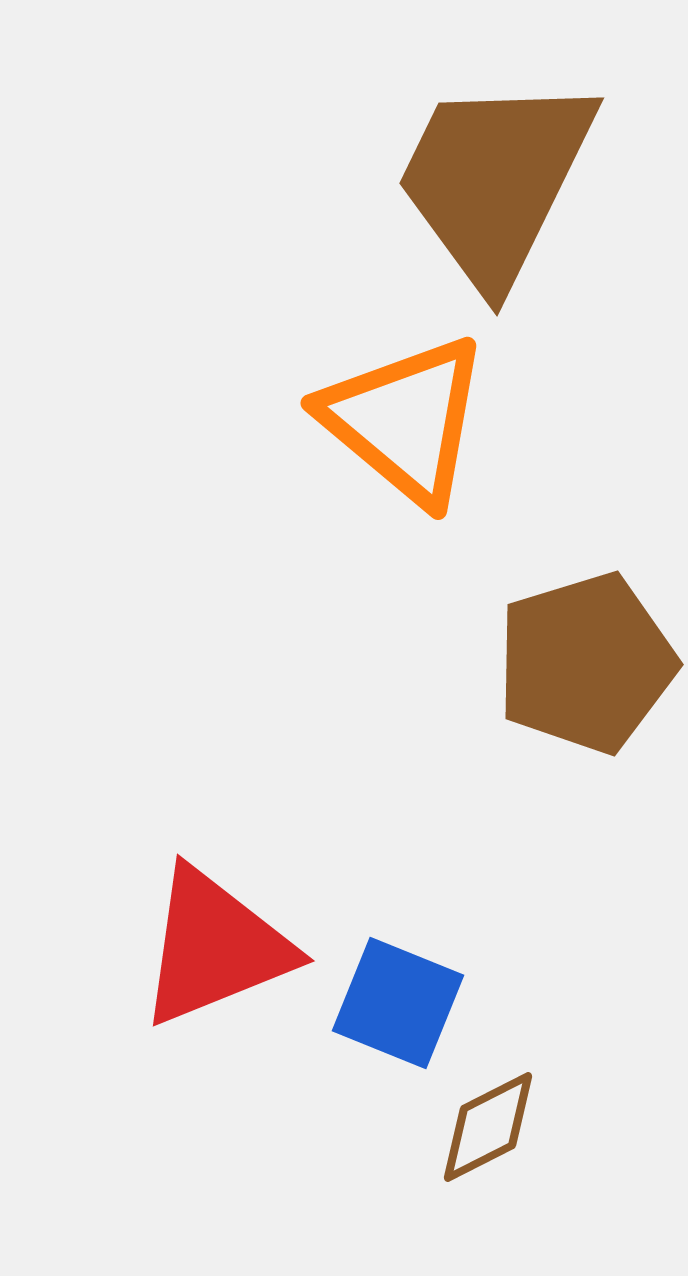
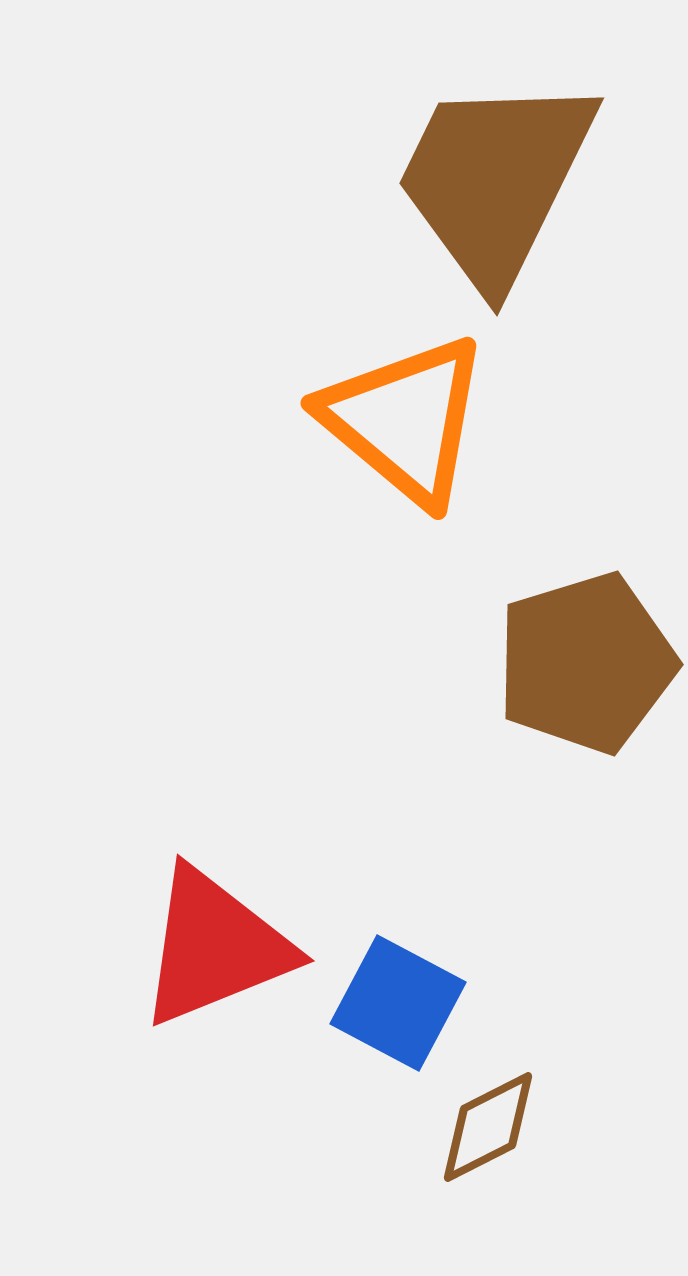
blue square: rotated 6 degrees clockwise
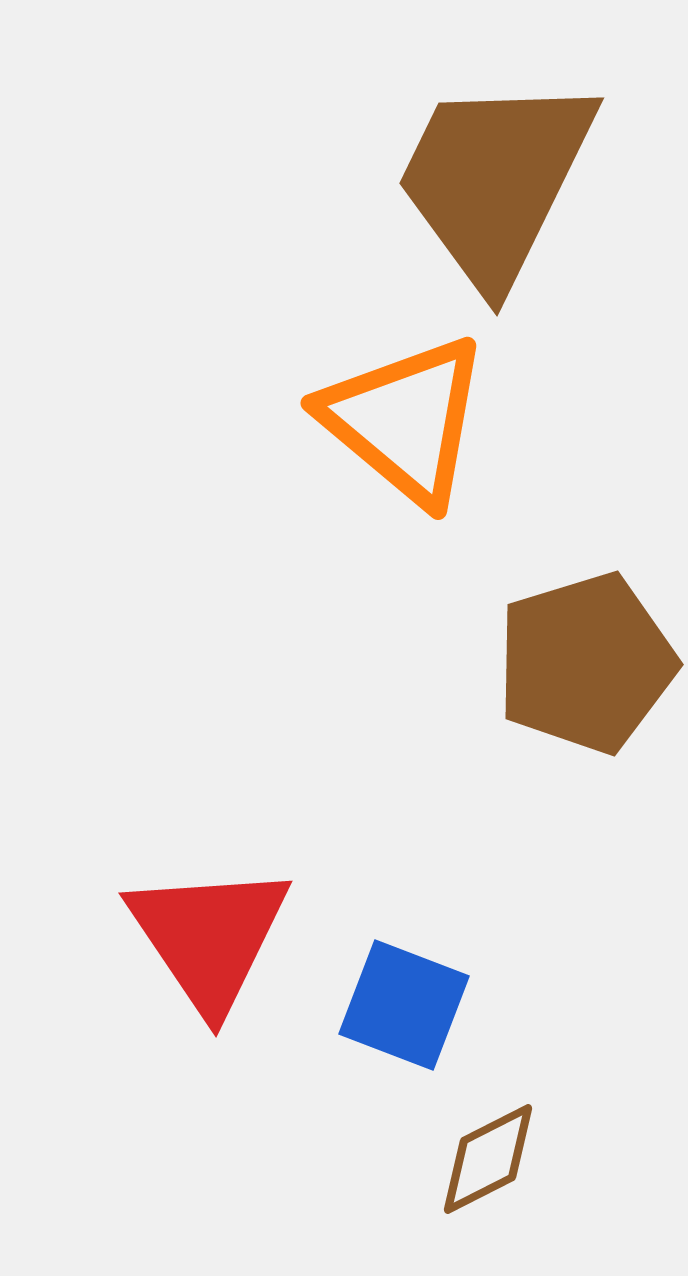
red triangle: moved 6 px left, 10 px up; rotated 42 degrees counterclockwise
blue square: moved 6 px right, 2 px down; rotated 7 degrees counterclockwise
brown diamond: moved 32 px down
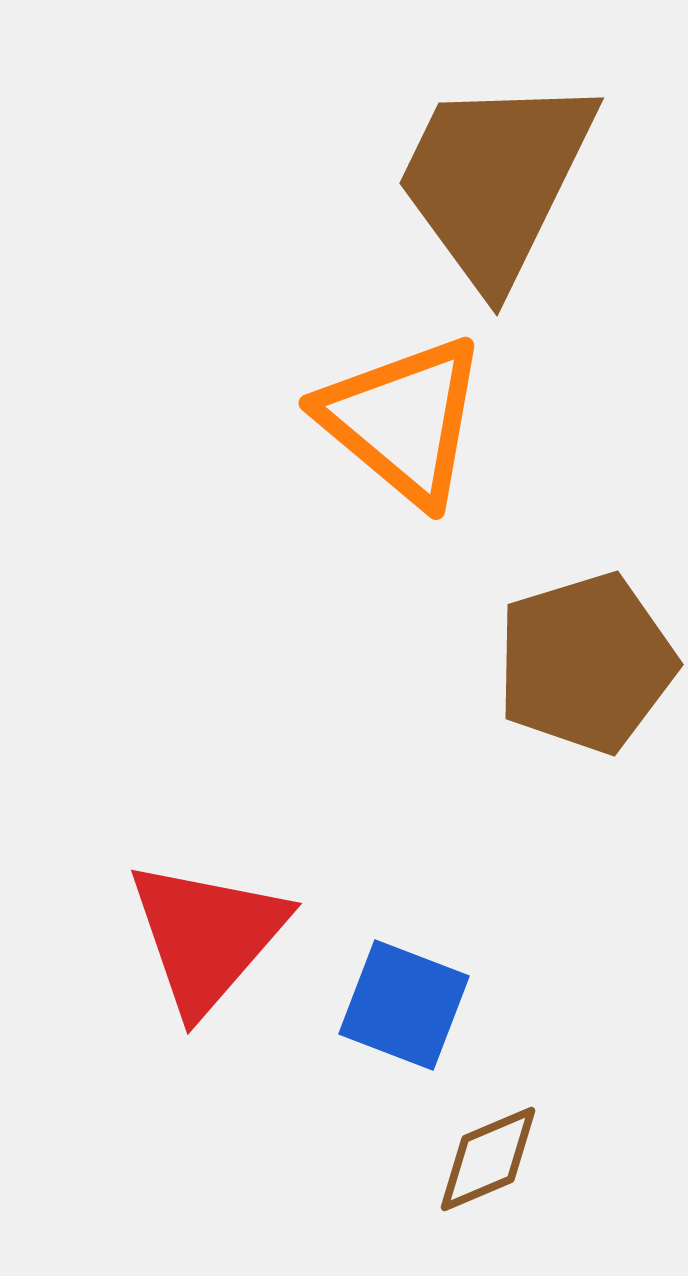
orange triangle: moved 2 px left
red triangle: moved 2 px left, 1 px up; rotated 15 degrees clockwise
brown diamond: rotated 4 degrees clockwise
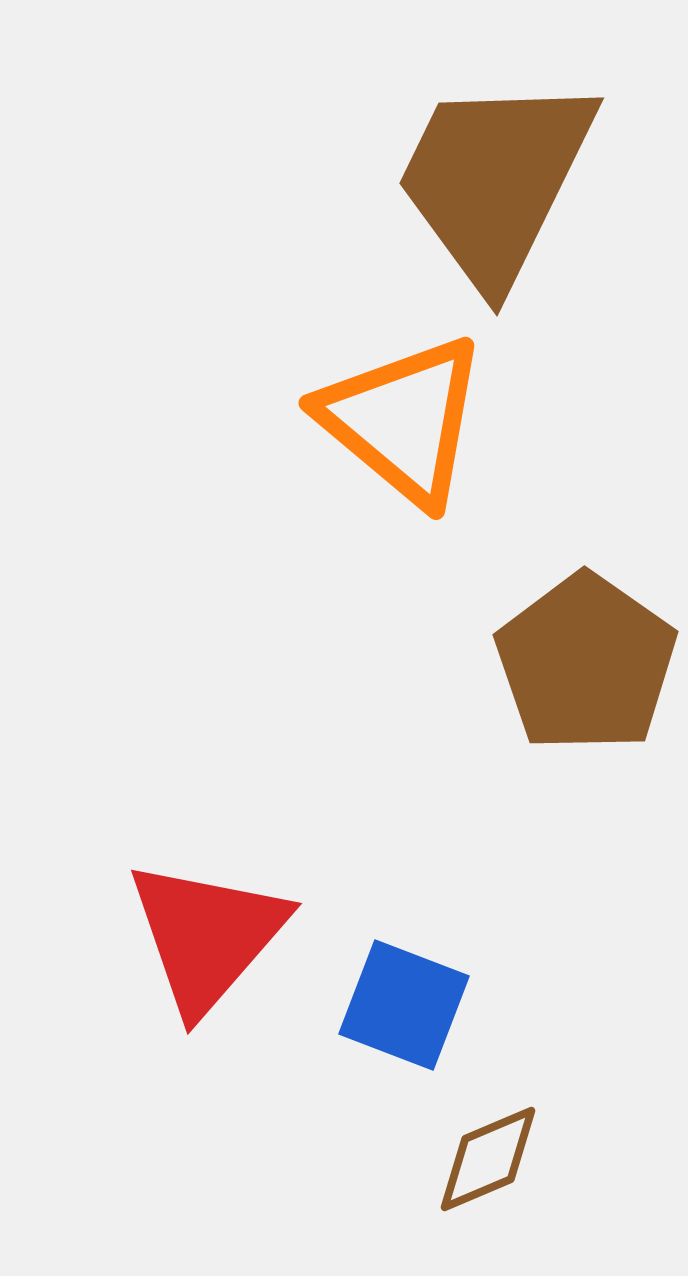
brown pentagon: rotated 20 degrees counterclockwise
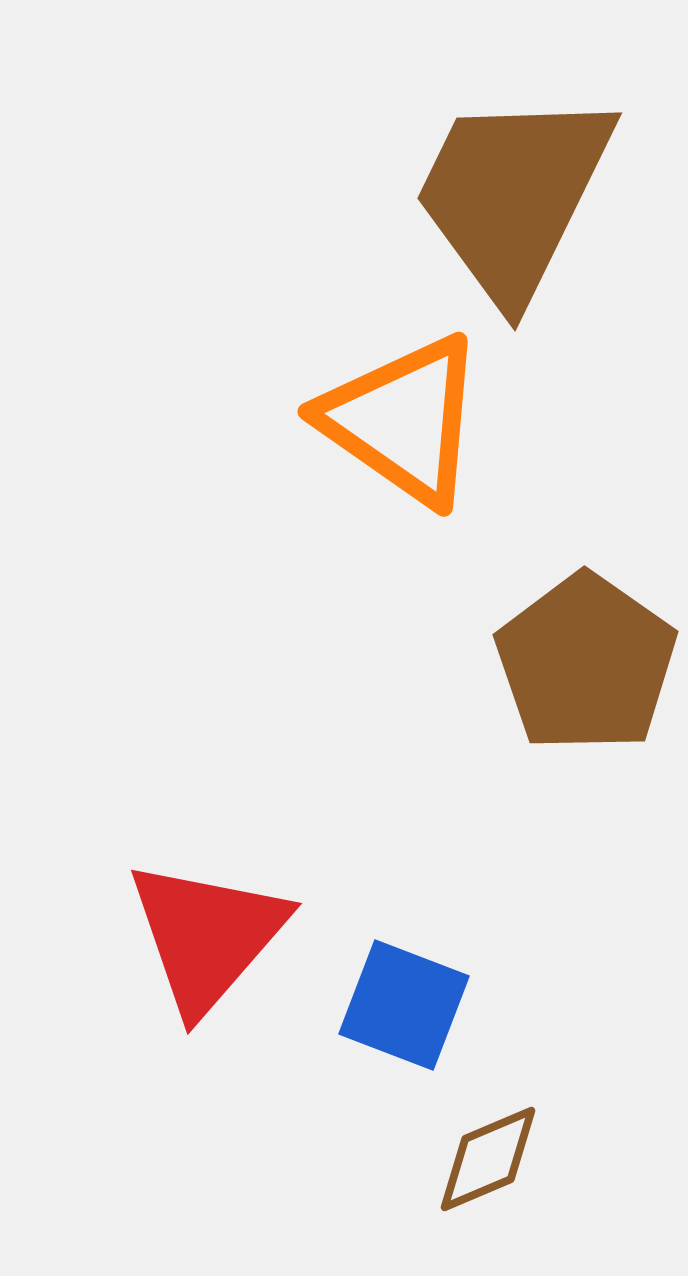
brown trapezoid: moved 18 px right, 15 px down
orange triangle: rotated 5 degrees counterclockwise
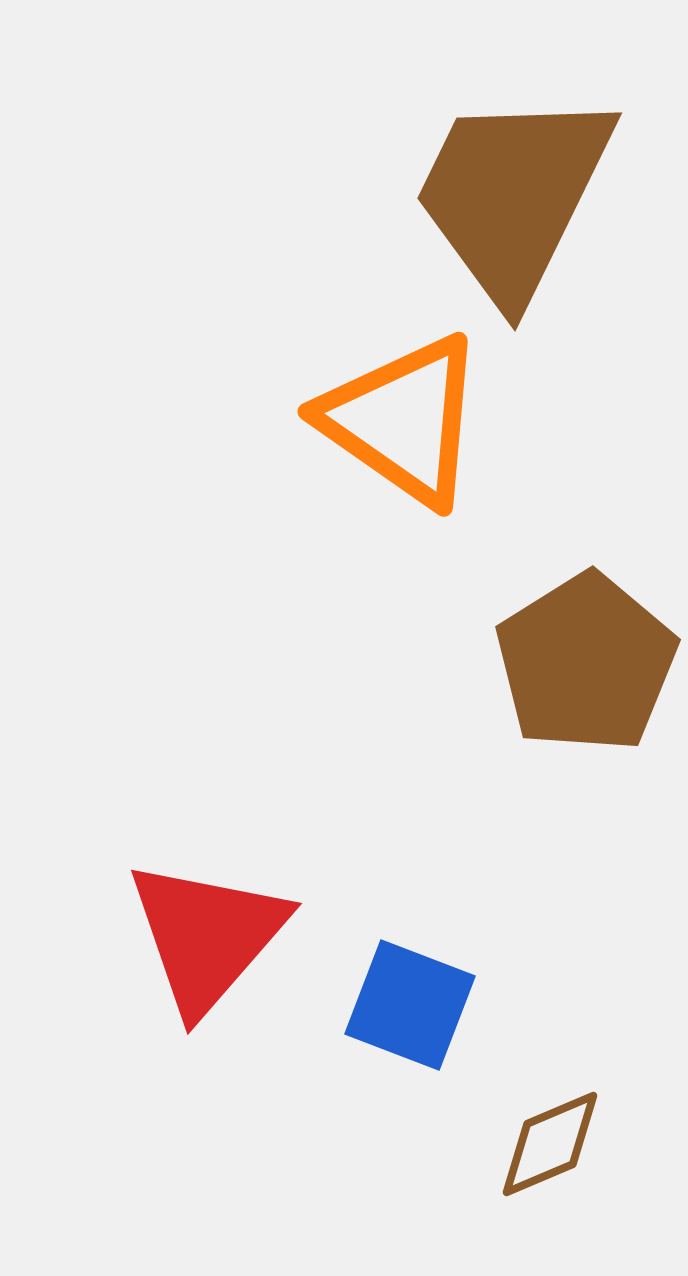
brown pentagon: rotated 5 degrees clockwise
blue square: moved 6 px right
brown diamond: moved 62 px right, 15 px up
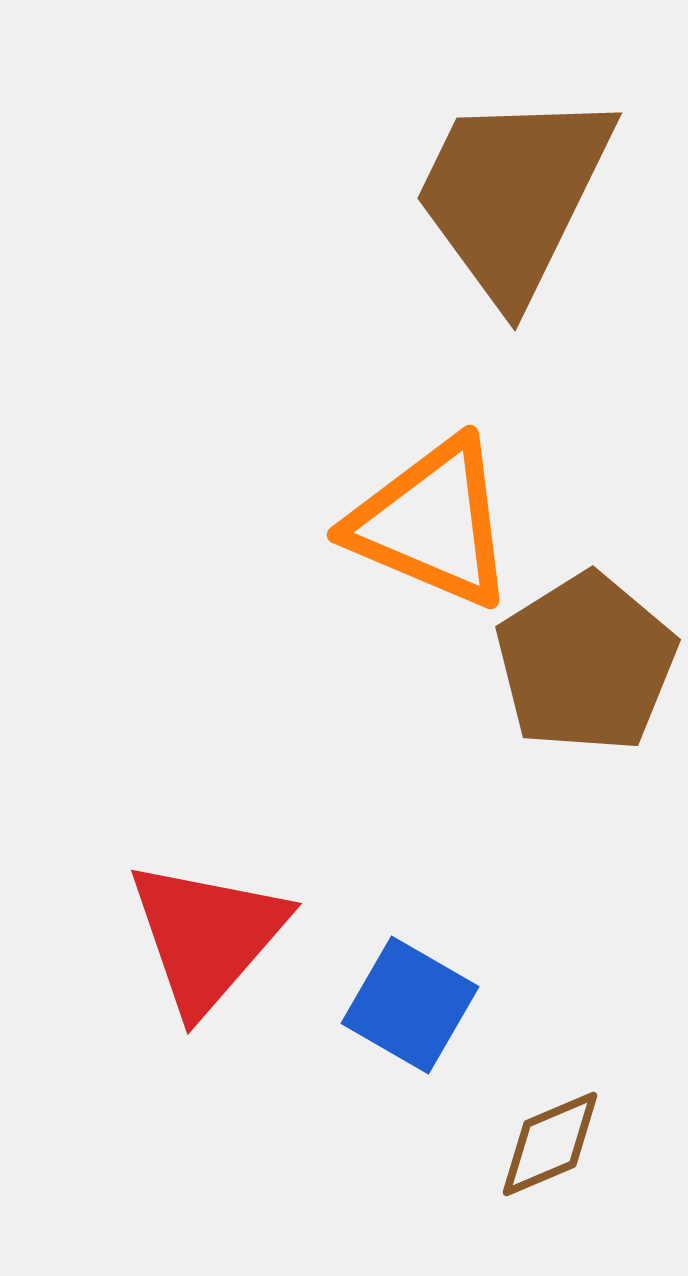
orange triangle: moved 29 px right, 103 px down; rotated 12 degrees counterclockwise
blue square: rotated 9 degrees clockwise
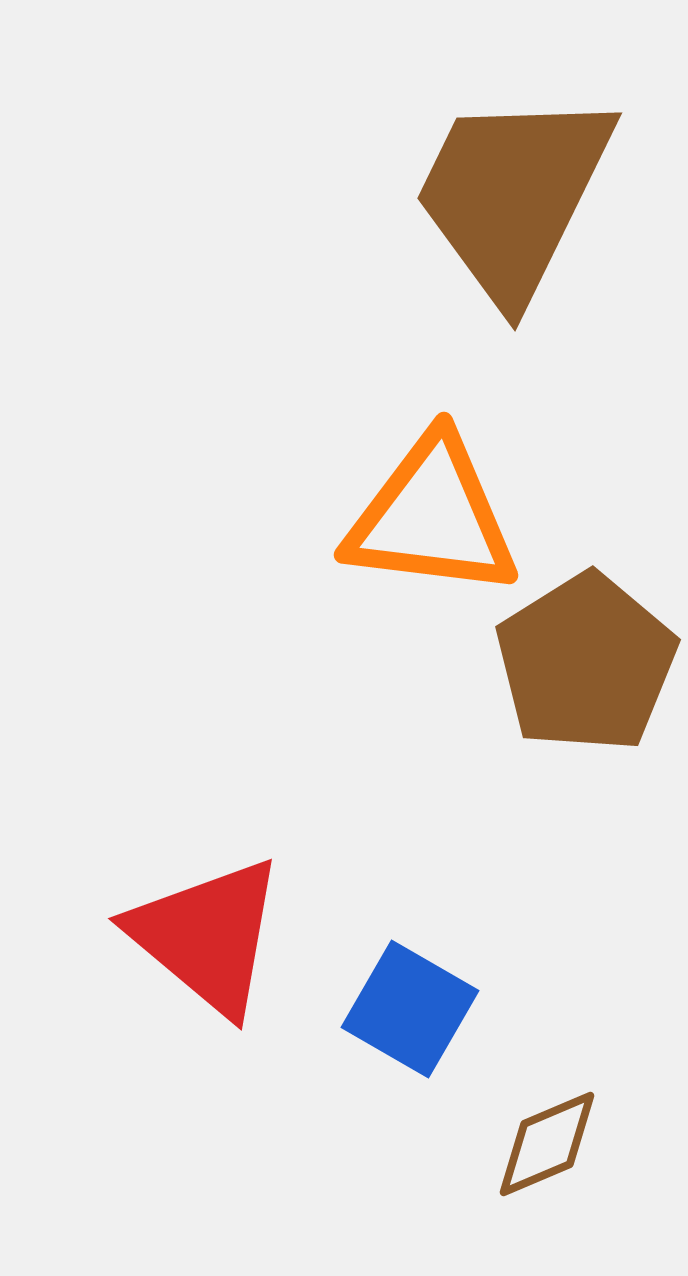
orange triangle: moved 6 px up; rotated 16 degrees counterclockwise
red triangle: rotated 31 degrees counterclockwise
blue square: moved 4 px down
brown diamond: moved 3 px left
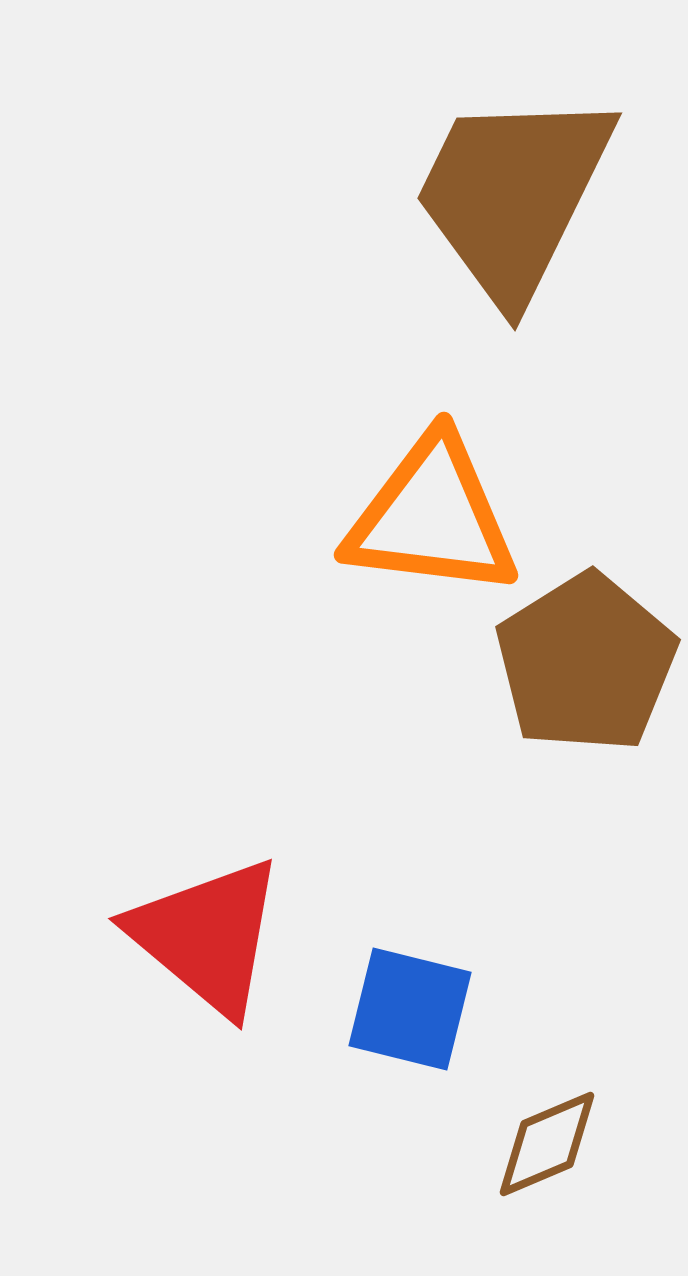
blue square: rotated 16 degrees counterclockwise
